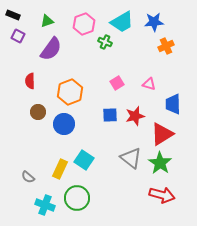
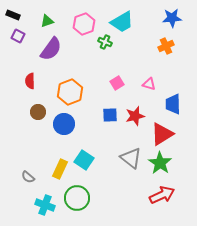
blue star: moved 18 px right, 4 px up
red arrow: rotated 40 degrees counterclockwise
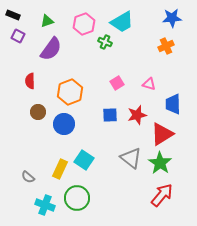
red star: moved 2 px right, 1 px up
red arrow: rotated 25 degrees counterclockwise
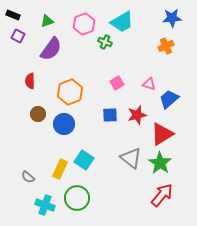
blue trapezoid: moved 4 px left, 5 px up; rotated 50 degrees clockwise
brown circle: moved 2 px down
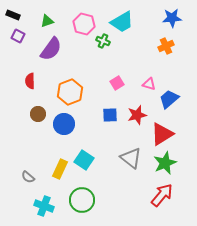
pink hexagon: rotated 25 degrees counterclockwise
green cross: moved 2 px left, 1 px up
green star: moved 5 px right; rotated 15 degrees clockwise
green circle: moved 5 px right, 2 px down
cyan cross: moved 1 px left, 1 px down
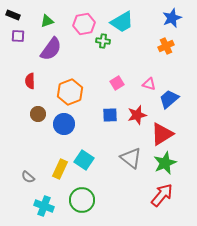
blue star: rotated 18 degrees counterclockwise
pink hexagon: rotated 25 degrees counterclockwise
purple square: rotated 24 degrees counterclockwise
green cross: rotated 16 degrees counterclockwise
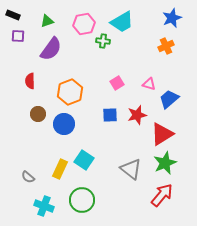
gray triangle: moved 11 px down
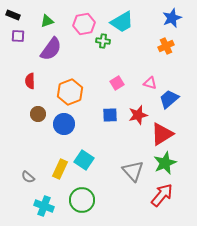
pink triangle: moved 1 px right, 1 px up
red star: moved 1 px right
gray triangle: moved 2 px right, 2 px down; rotated 10 degrees clockwise
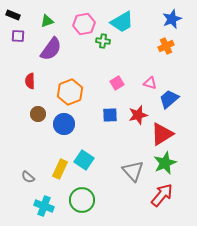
blue star: moved 1 px down
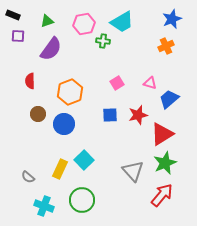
cyan square: rotated 12 degrees clockwise
